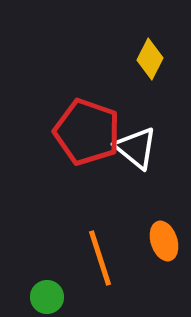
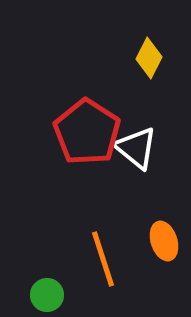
yellow diamond: moved 1 px left, 1 px up
red pentagon: rotated 14 degrees clockwise
orange line: moved 3 px right, 1 px down
green circle: moved 2 px up
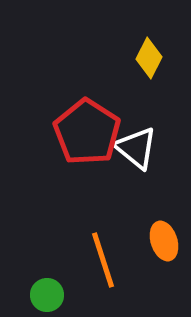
orange line: moved 1 px down
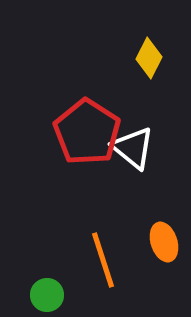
white triangle: moved 3 px left
orange ellipse: moved 1 px down
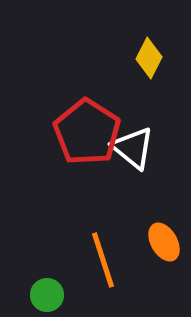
orange ellipse: rotated 12 degrees counterclockwise
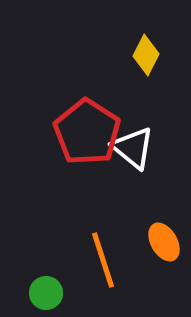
yellow diamond: moved 3 px left, 3 px up
green circle: moved 1 px left, 2 px up
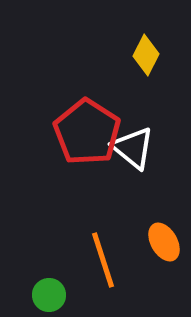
green circle: moved 3 px right, 2 px down
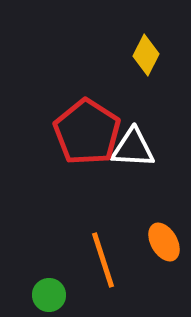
white triangle: rotated 36 degrees counterclockwise
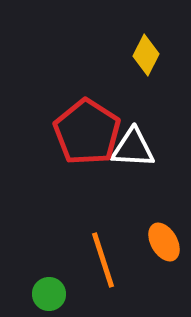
green circle: moved 1 px up
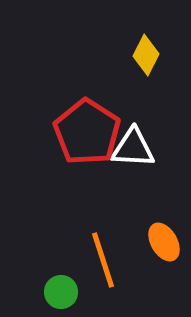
green circle: moved 12 px right, 2 px up
